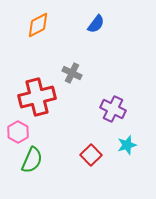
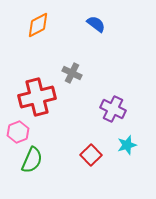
blue semicircle: rotated 90 degrees counterclockwise
pink hexagon: rotated 10 degrees clockwise
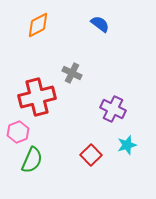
blue semicircle: moved 4 px right
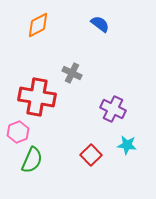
red cross: rotated 24 degrees clockwise
cyan star: rotated 24 degrees clockwise
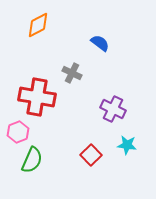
blue semicircle: moved 19 px down
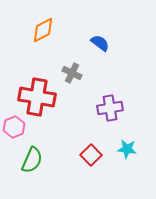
orange diamond: moved 5 px right, 5 px down
purple cross: moved 3 px left, 1 px up; rotated 35 degrees counterclockwise
pink hexagon: moved 4 px left, 5 px up
cyan star: moved 4 px down
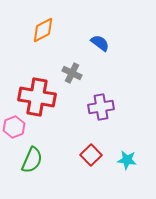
purple cross: moved 9 px left, 1 px up
cyan star: moved 11 px down
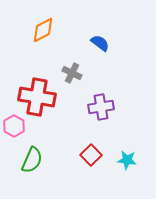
pink hexagon: moved 1 px up; rotated 10 degrees counterclockwise
